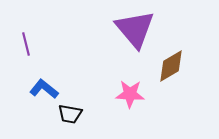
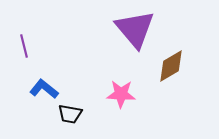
purple line: moved 2 px left, 2 px down
pink star: moved 9 px left
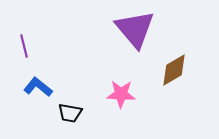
brown diamond: moved 3 px right, 4 px down
blue L-shape: moved 6 px left, 2 px up
black trapezoid: moved 1 px up
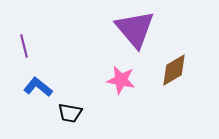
pink star: moved 14 px up; rotated 8 degrees clockwise
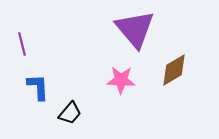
purple line: moved 2 px left, 2 px up
pink star: rotated 8 degrees counterclockwise
blue L-shape: rotated 48 degrees clockwise
black trapezoid: rotated 60 degrees counterclockwise
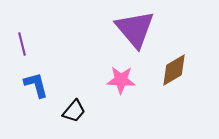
blue L-shape: moved 2 px left, 2 px up; rotated 12 degrees counterclockwise
black trapezoid: moved 4 px right, 2 px up
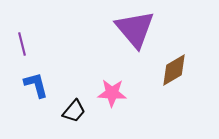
pink star: moved 9 px left, 13 px down
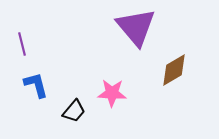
purple triangle: moved 1 px right, 2 px up
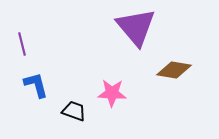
brown diamond: rotated 40 degrees clockwise
black trapezoid: rotated 110 degrees counterclockwise
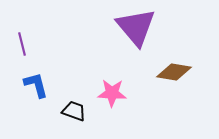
brown diamond: moved 2 px down
